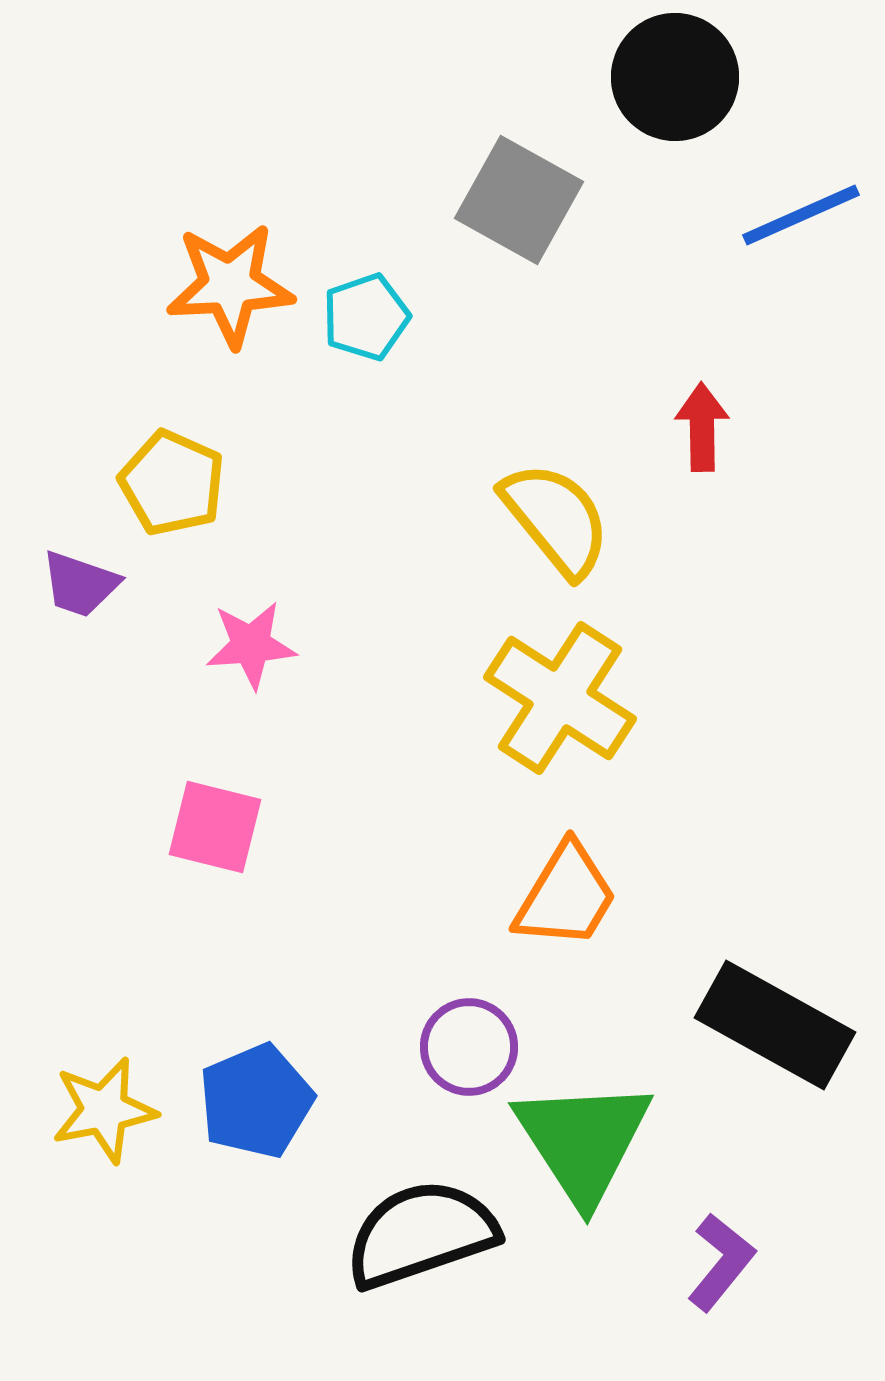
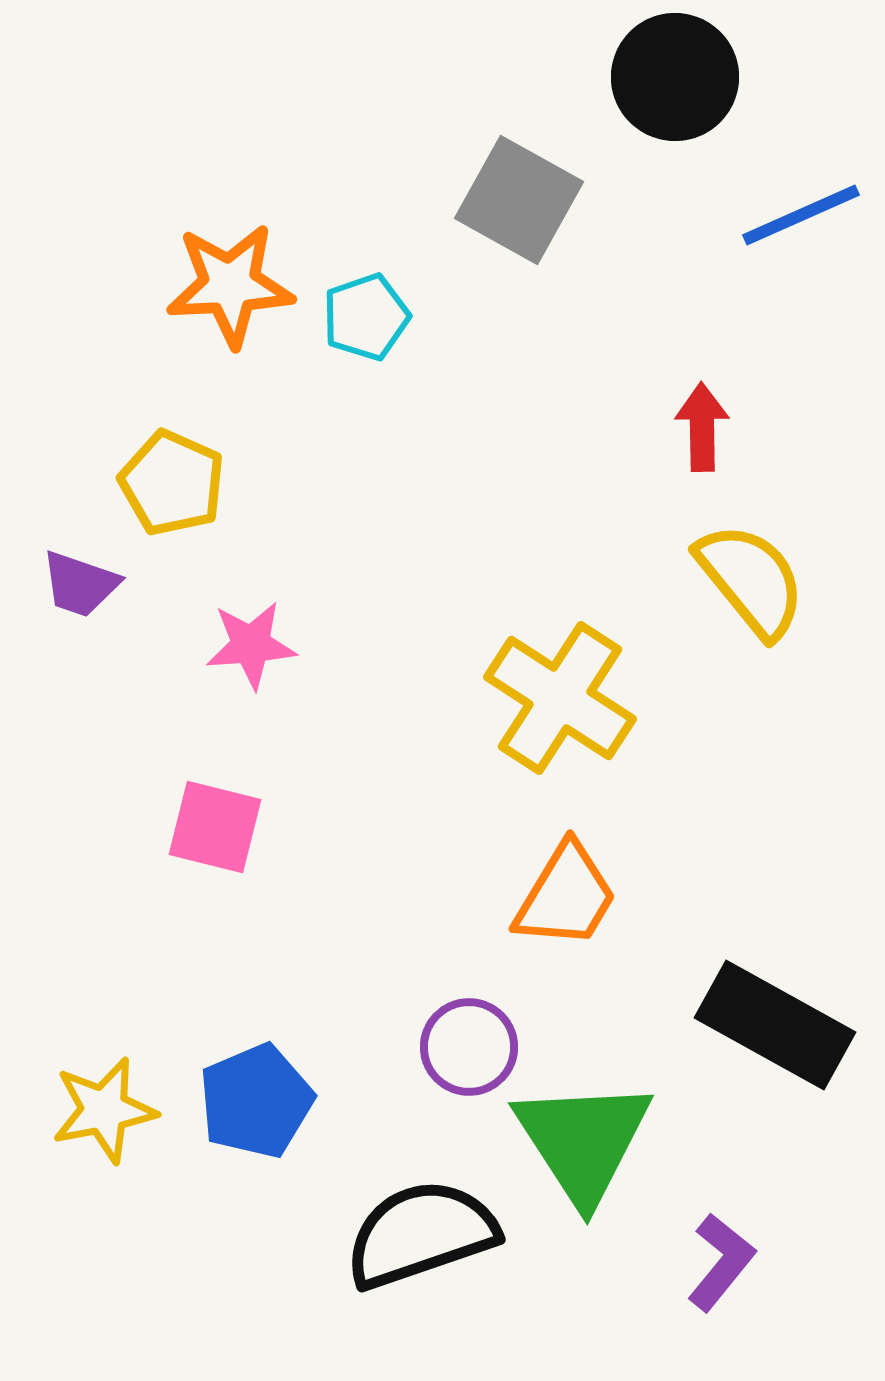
yellow semicircle: moved 195 px right, 61 px down
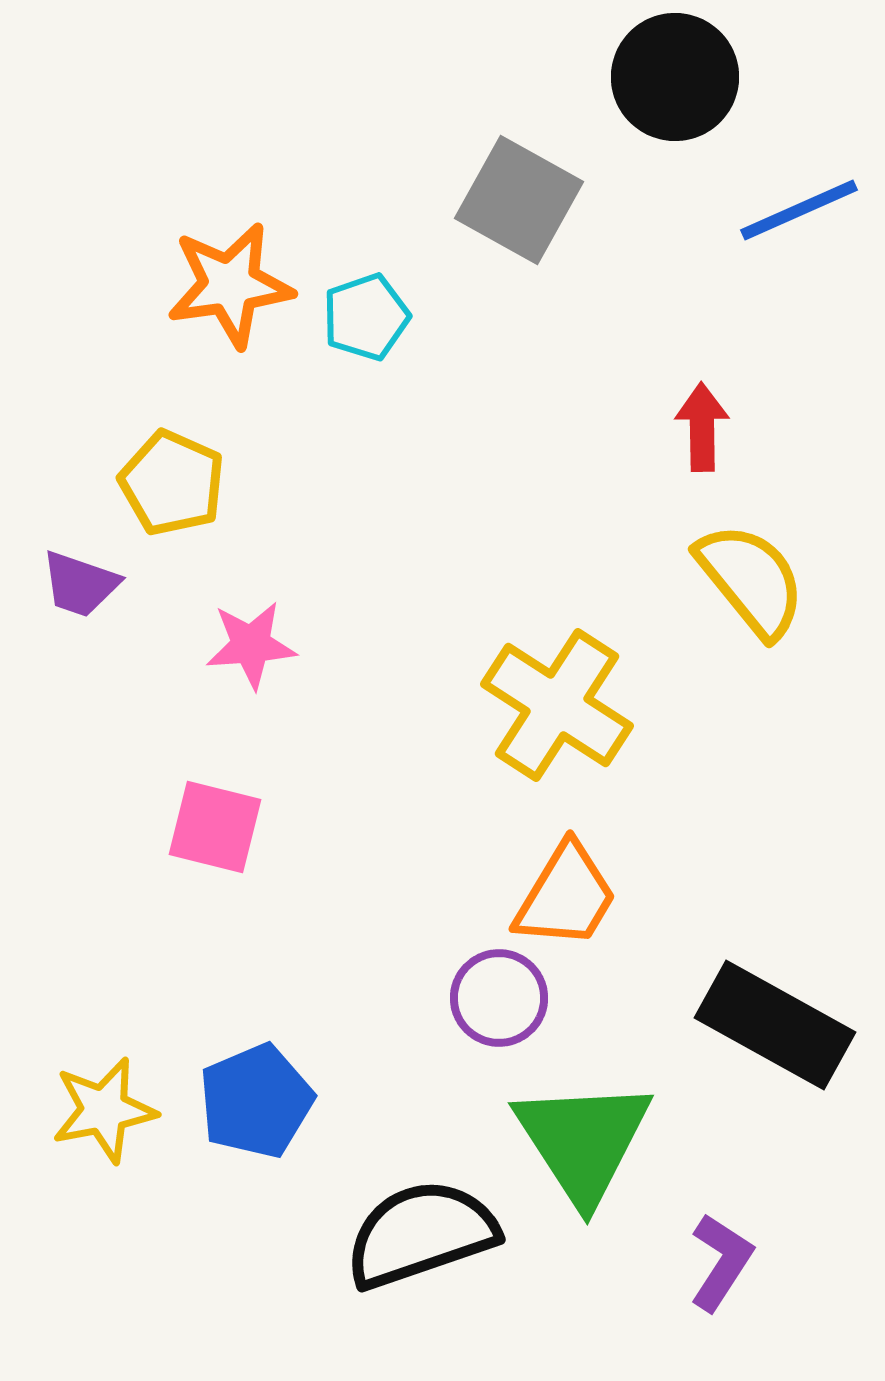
blue line: moved 2 px left, 5 px up
orange star: rotated 5 degrees counterclockwise
yellow cross: moved 3 px left, 7 px down
purple circle: moved 30 px right, 49 px up
purple L-shape: rotated 6 degrees counterclockwise
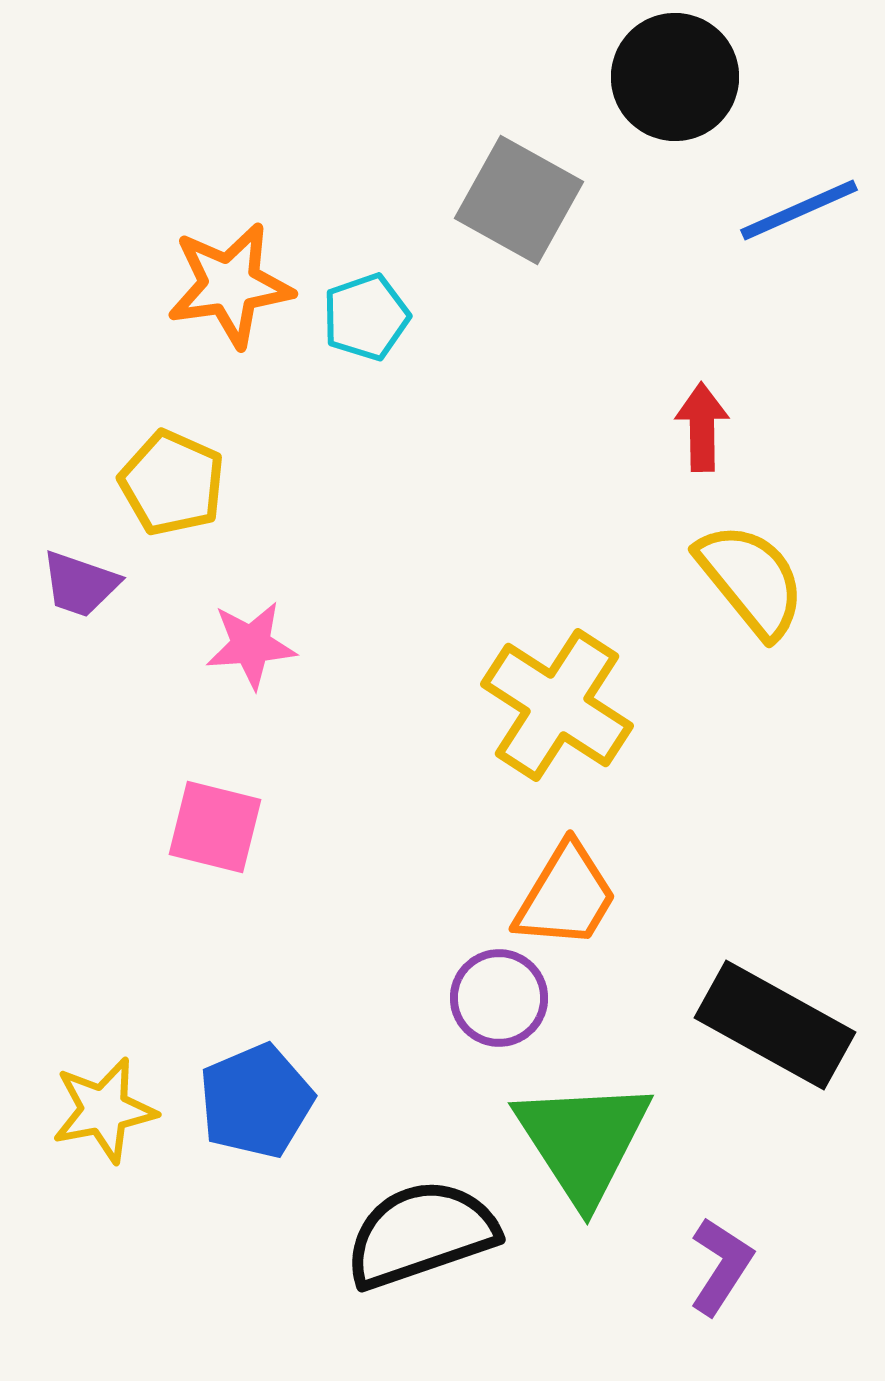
purple L-shape: moved 4 px down
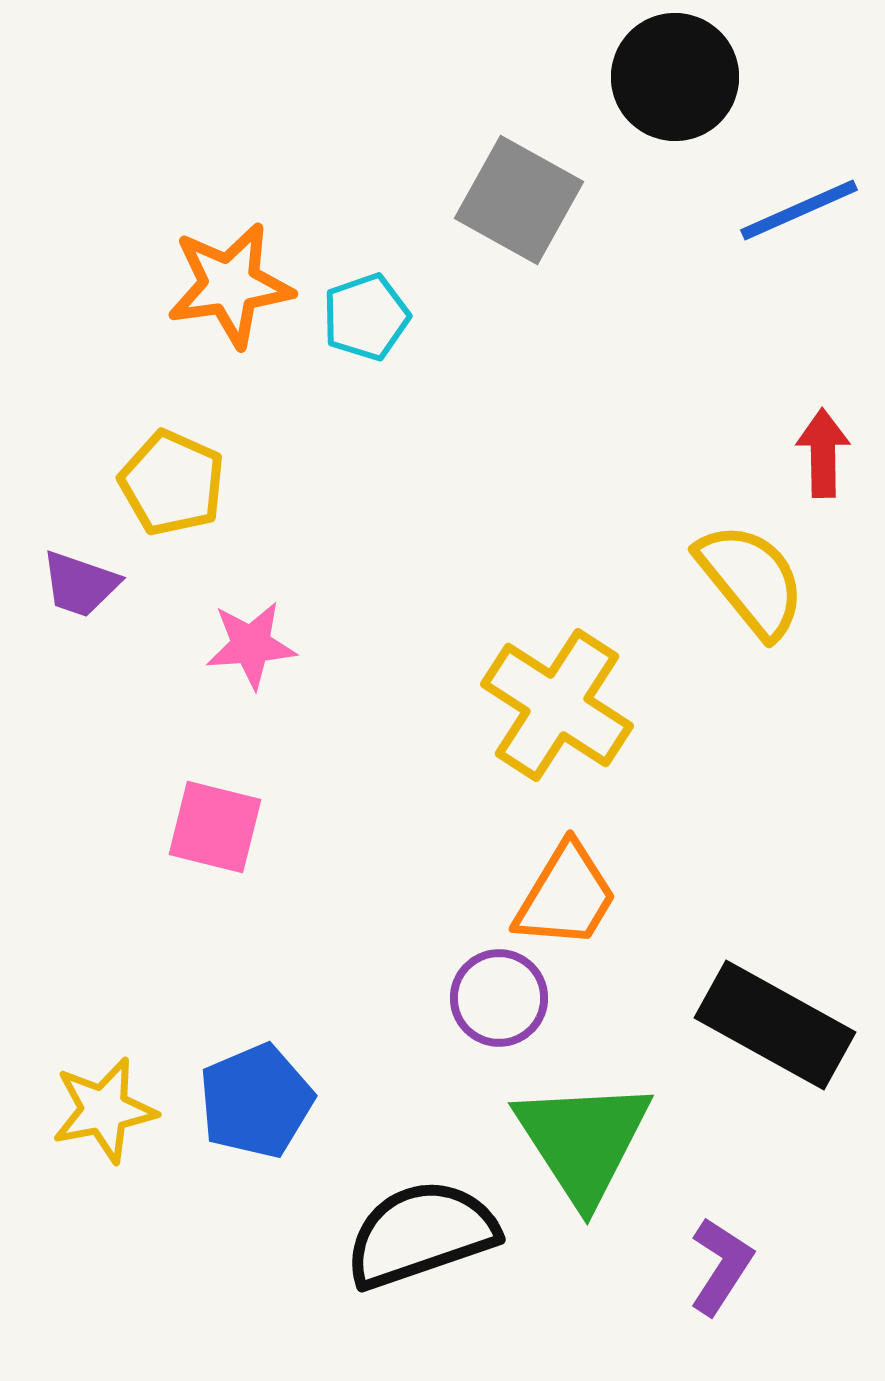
red arrow: moved 121 px right, 26 px down
